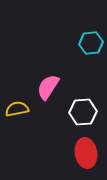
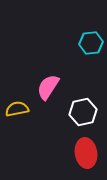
white hexagon: rotated 8 degrees counterclockwise
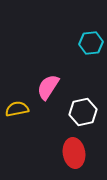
red ellipse: moved 12 px left
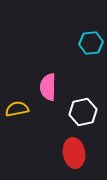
pink semicircle: rotated 32 degrees counterclockwise
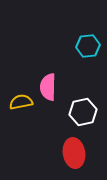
cyan hexagon: moved 3 px left, 3 px down
yellow semicircle: moved 4 px right, 7 px up
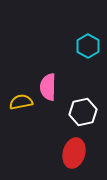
cyan hexagon: rotated 25 degrees counterclockwise
red ellipse: rotated 24 degrees clockwise
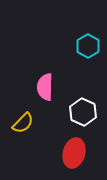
pink semicircle: moved 3 px left
yellow semicircle: moved 2 px right, 21 px down; rotated 145 degrees clockwise
white hexagon: rotated 24 degrees counterclockwise
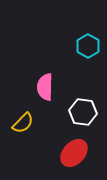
white hexagon: rotated 16 degrees counterclockwise
red ellipse: rotated 28 degrees clockwise
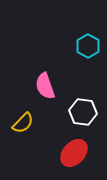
pink semicircle: moved 1 px up; rotated 20 degrees counterclockwise
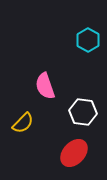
cyan hexagon: moved 6 px up
